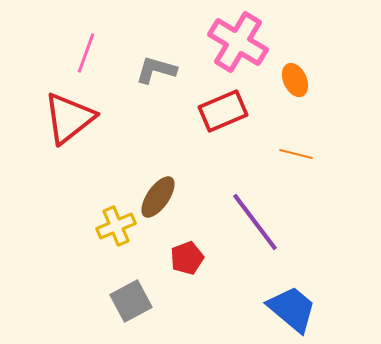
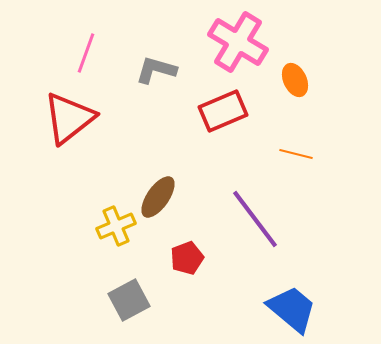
purple line: moved 3 px up
gray square: moved 2 px left, 1 px up
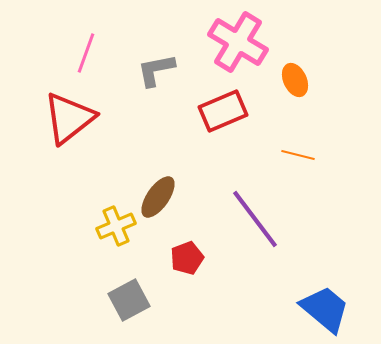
gray L-shape: rotated 27 degrees counterclockwise
orange line: moved 2 px right, 1 px down
blue trapezoid: moved 33 px right
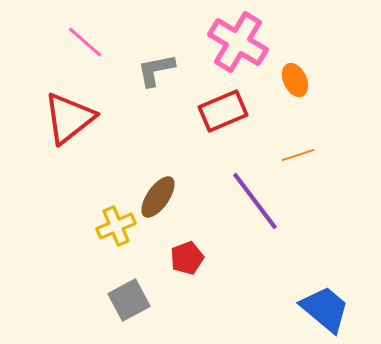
pink line: moved 1 px left, 11 px up; rotated 69 degrees counterclockwise
orange line: rotated 32 degrees counterclockwise
purple line: moved 18 px up
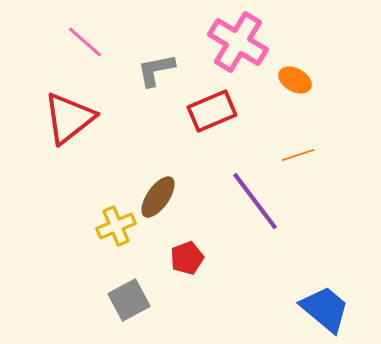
orange ellipse: rotated 36 degrees counterclockwise
red rectangle: moved 11 px left
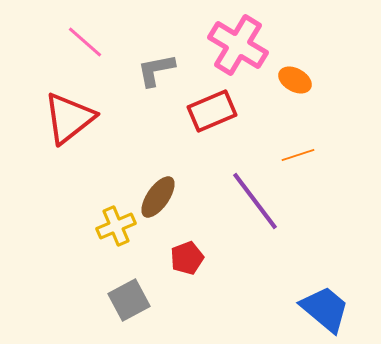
pink cross: moved 3 px down
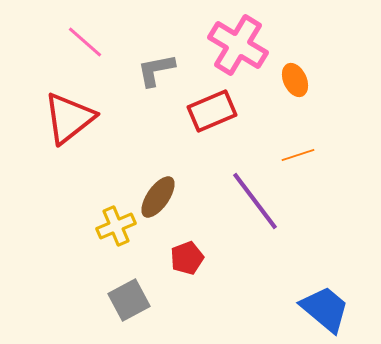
orange ellipse: rotated 36 degrees clockwise
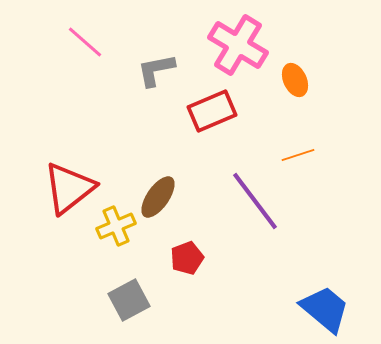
red triangle: moved 70 px down
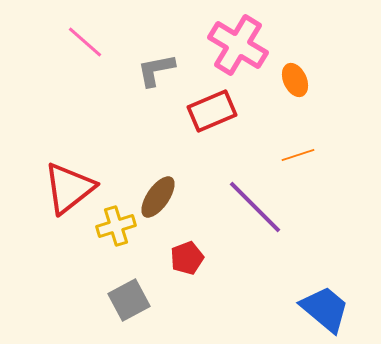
purple line: moved 6 px down; rotated 8 degrees counterclockwise
yellow cross: rotated 6 degrees clockwise
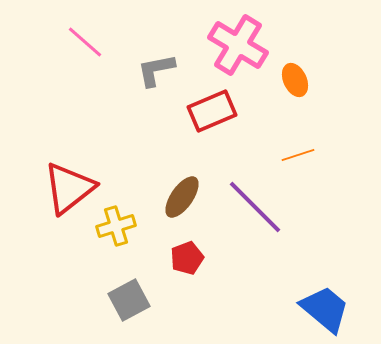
brown ellipse: moved 24 px right
